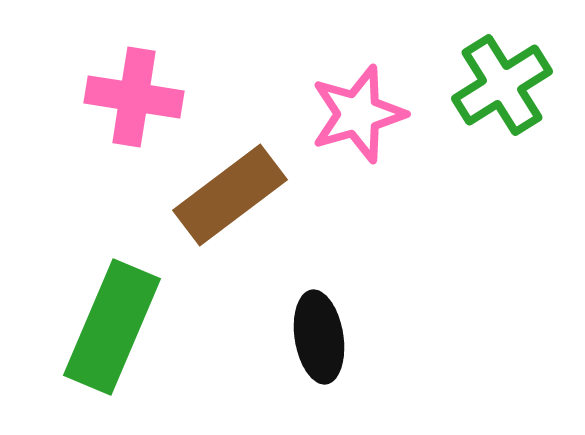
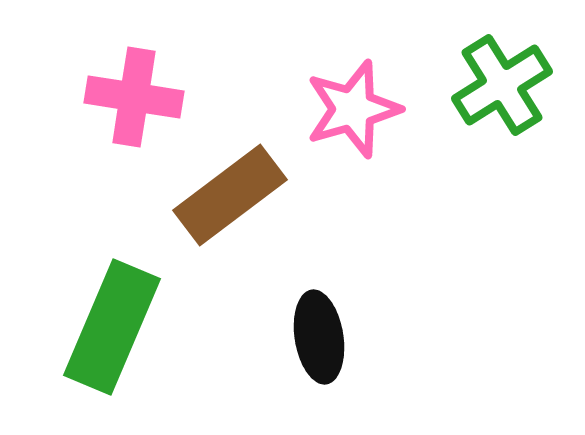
pink star: moved 5 px left, 5 px up
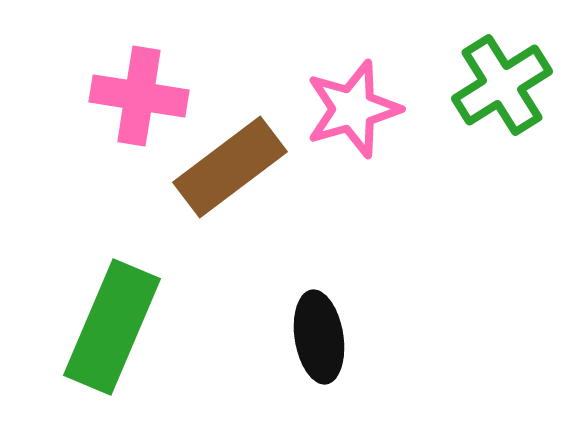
pink cross: moved 5 px right, 1 px up
brown rectangle: moved 28 px up
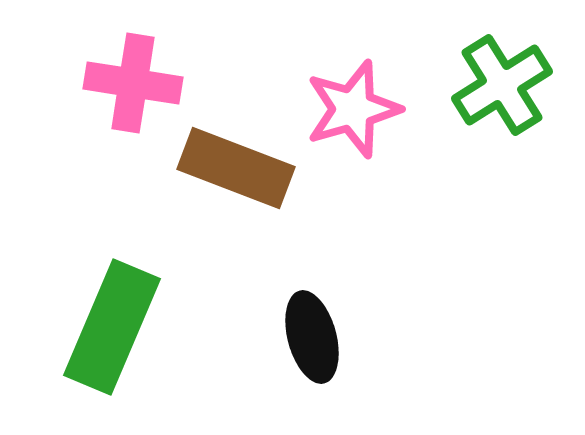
pink cross: moved 6 px left, 13 px up
brown rectangle: moved 6 px right, 1 px down; rotated 58 degrees clockwise
black ellipse: moved 7 px left; rotated 6 degrees counterclockwise
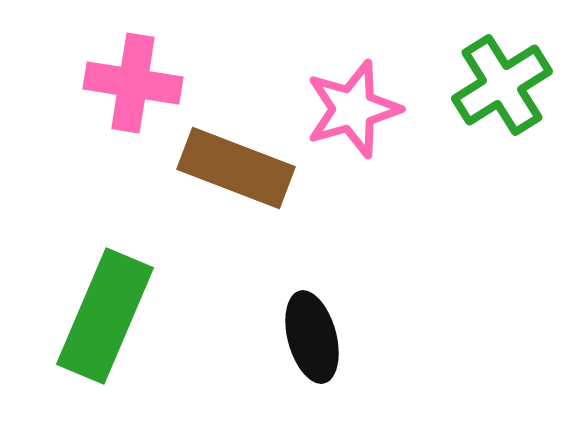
green rectangle: moved 7 px left, 11 px up
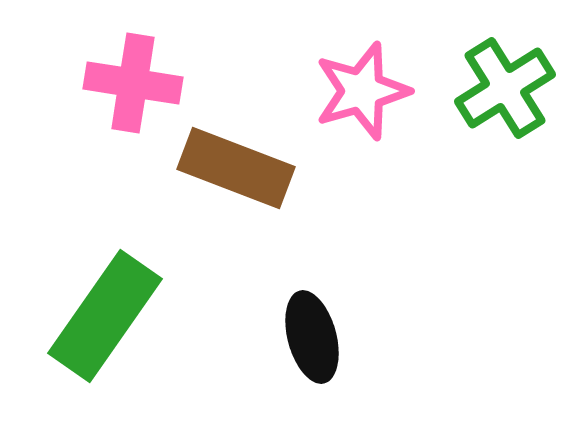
green cross: moved 3 px right, 3 px down
pink star: moved 9 px right, 18 px up
green rectangle: rotated 12 degrees clockwise
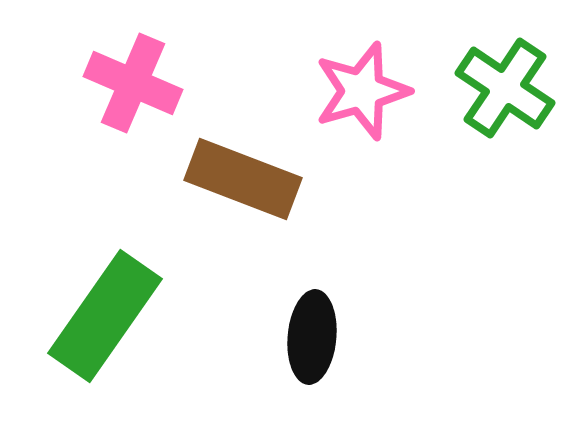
pink cross: rotated 14 degrees clockwise
green cross: rotated 24 degrees counterclockwise
brown rectangle: moved 7 px right, 11 px down
black ellipse: rotated 20 degrees clockwise
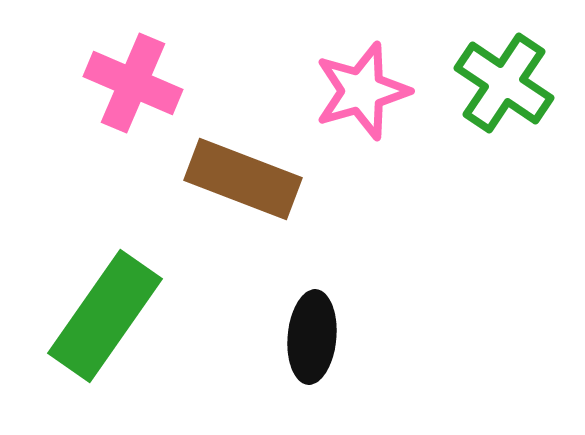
green cross: moved 1 px left, 5 px up
